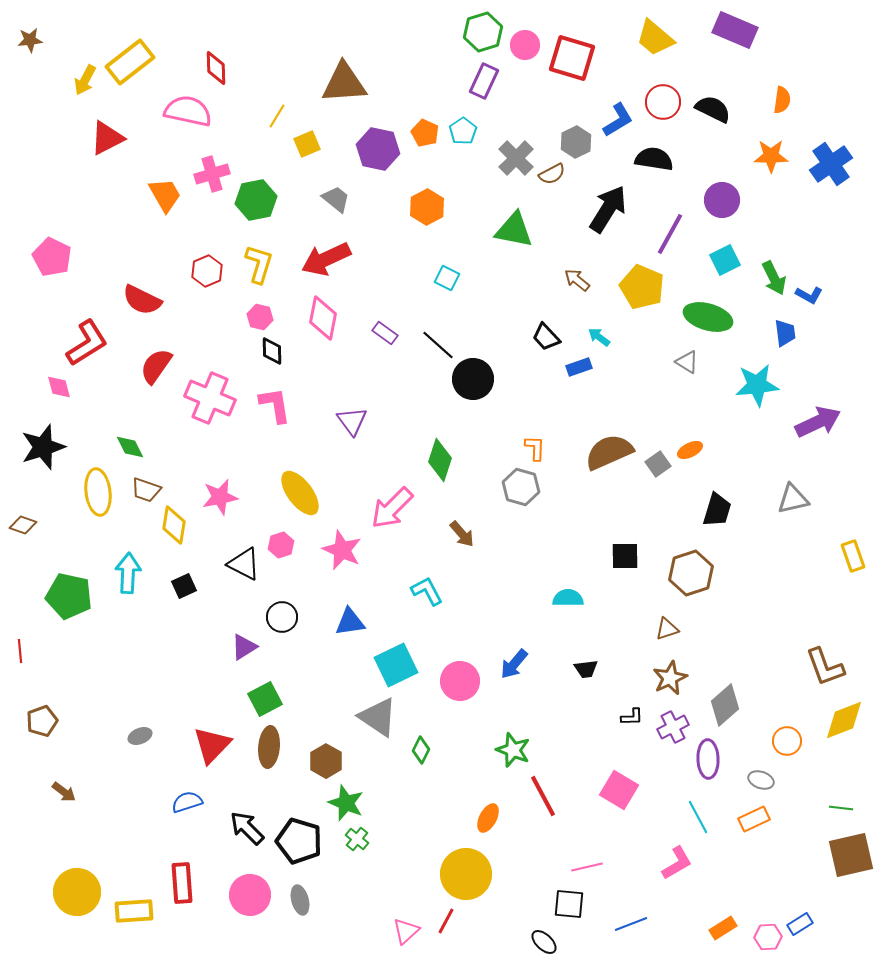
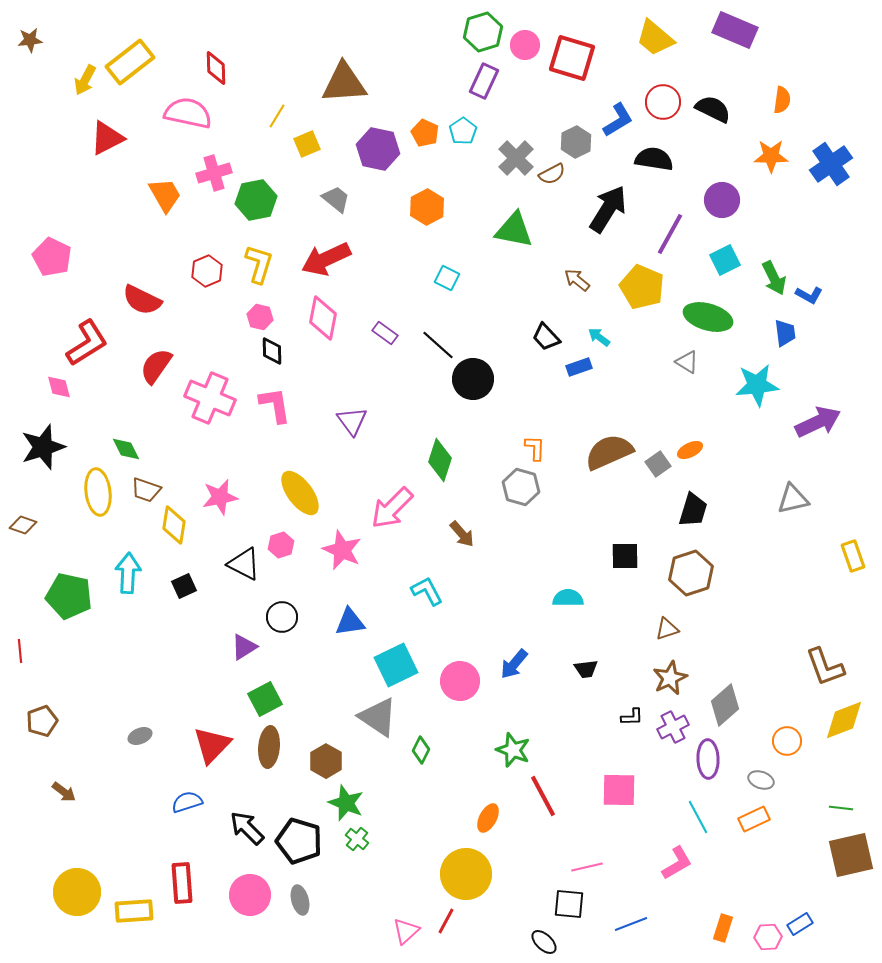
pink semicircle at (188, 111): moved 2 px down
pink cross at (212, 174): moved 2 px right, 1 px up
green diamond at (130, 447): moved 4 px left, 2 px down
black trapezoid at (717, 510): moved 24 px left
pink square at (619, 790): rotated 30 degrees counterclockwise
orange rectangle at (723, 928): rotated 40 degrees counterclockwise
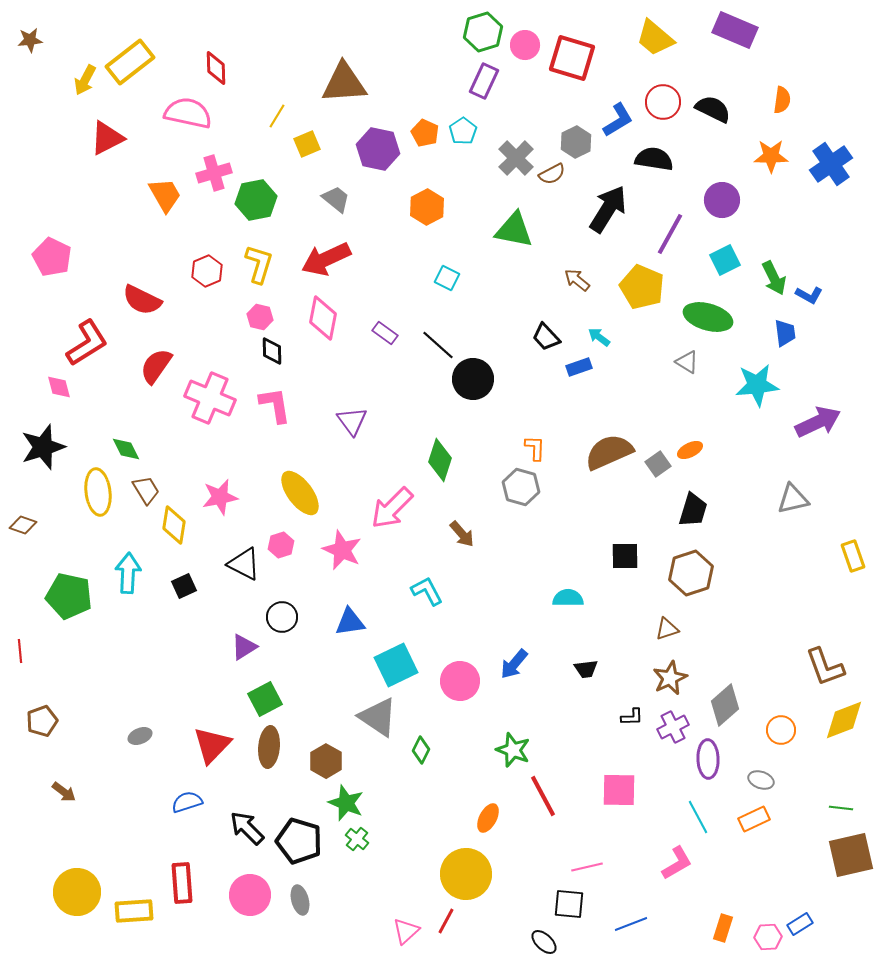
brown trapezoid at (146, 490): rotated 140 degrees counterclockwise
orange circle at (787, 741): moved 6 px left, 11 px up
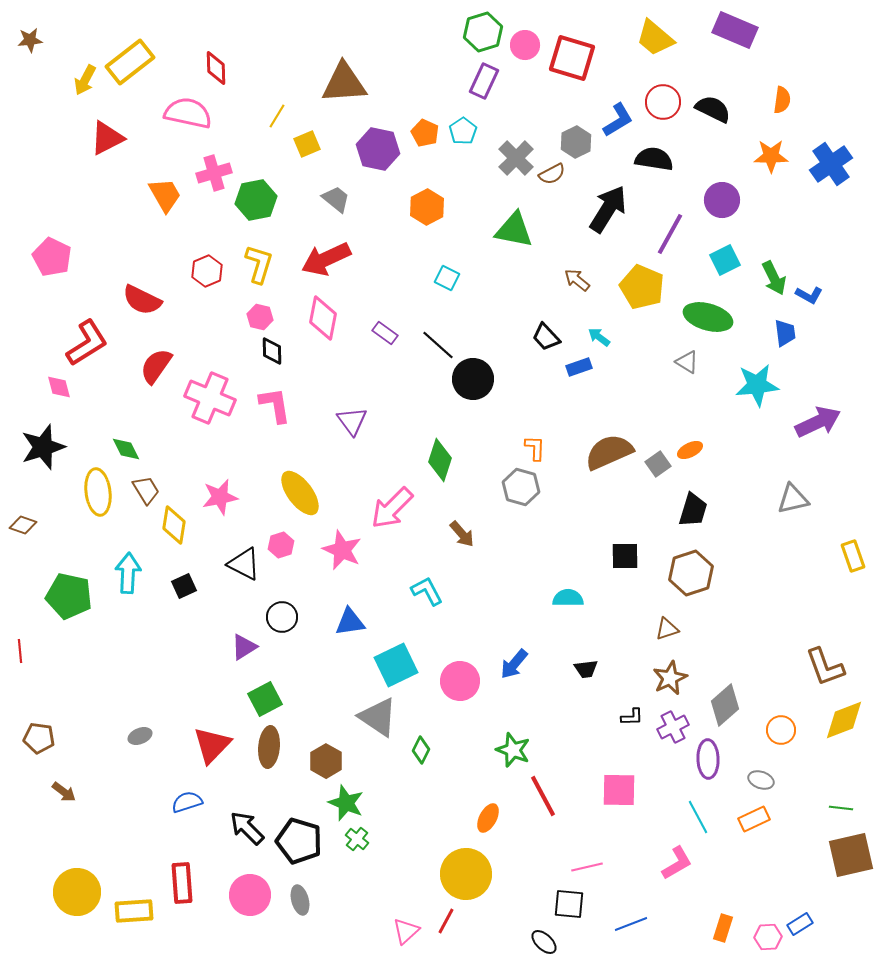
brown pentagon at (42, 721): moved 3 px left, 17 px down; rotated 28 degrees clockwise
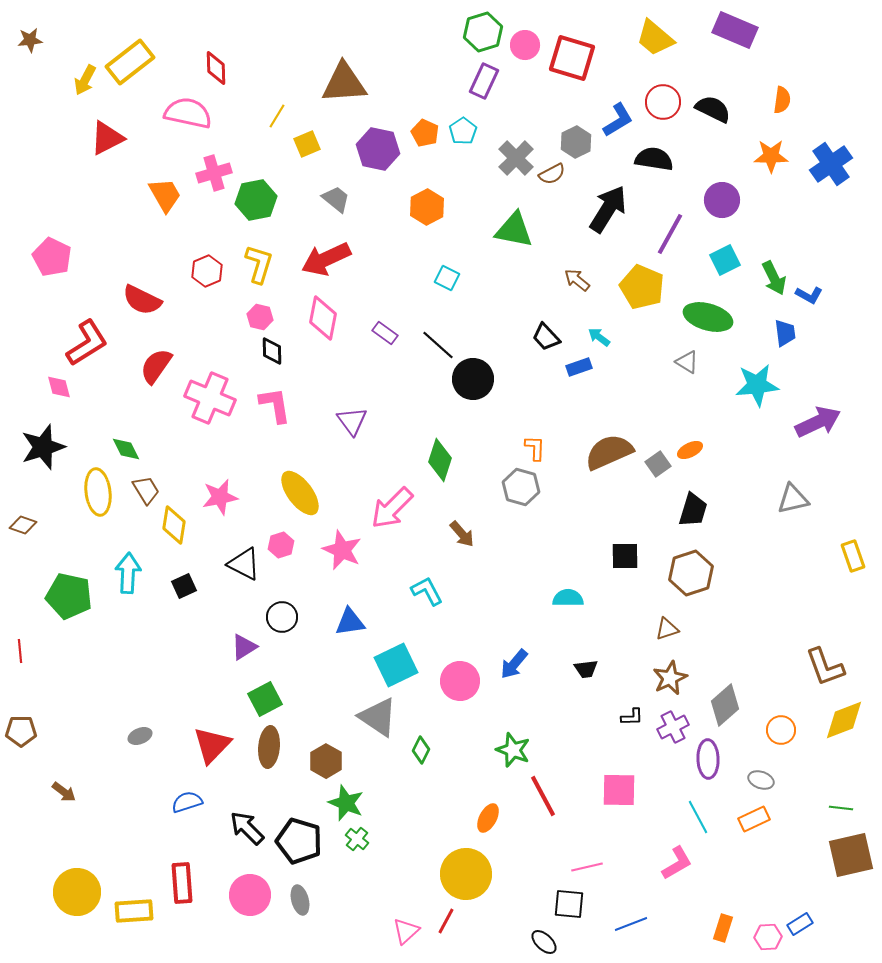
brown pentagon at (39, 738): moved 18 px left, 7 px up; rotated 8 degrees counterclockwise
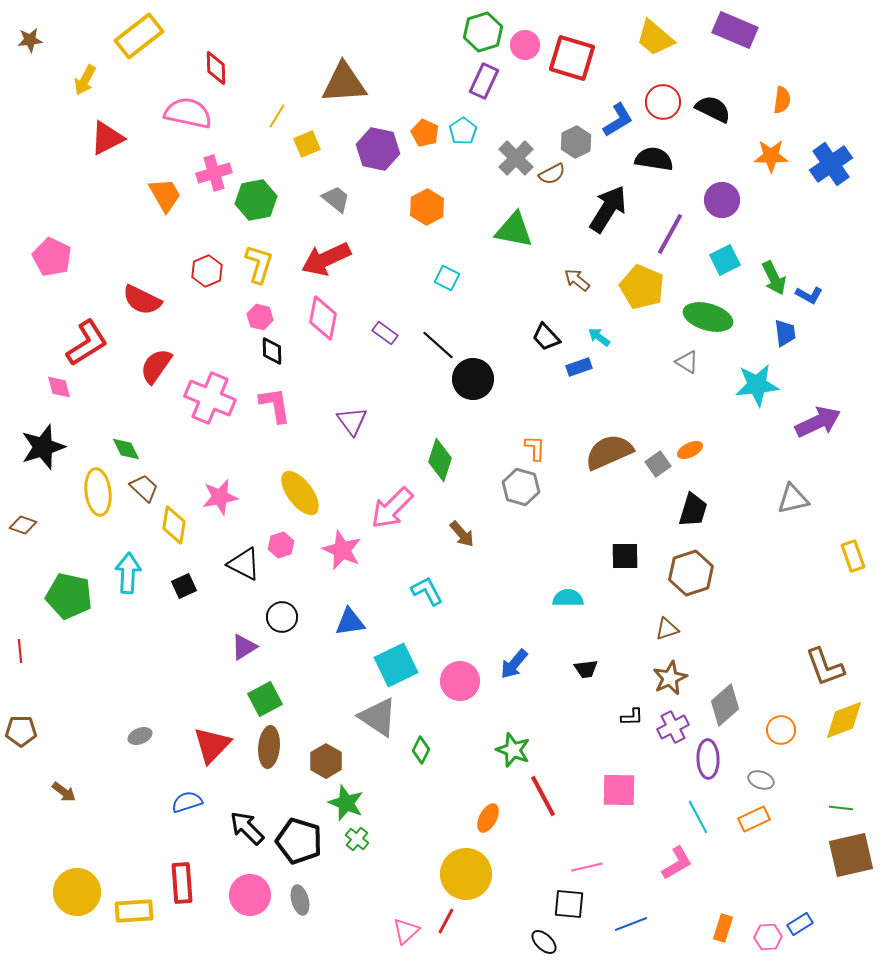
yellow rectangle at (130, 62): moved 9 px right, 26 px up
brown trapezoid at (146, 490): moved 2 px left, 2 px up; rotated 16 degrees counterclockwise
